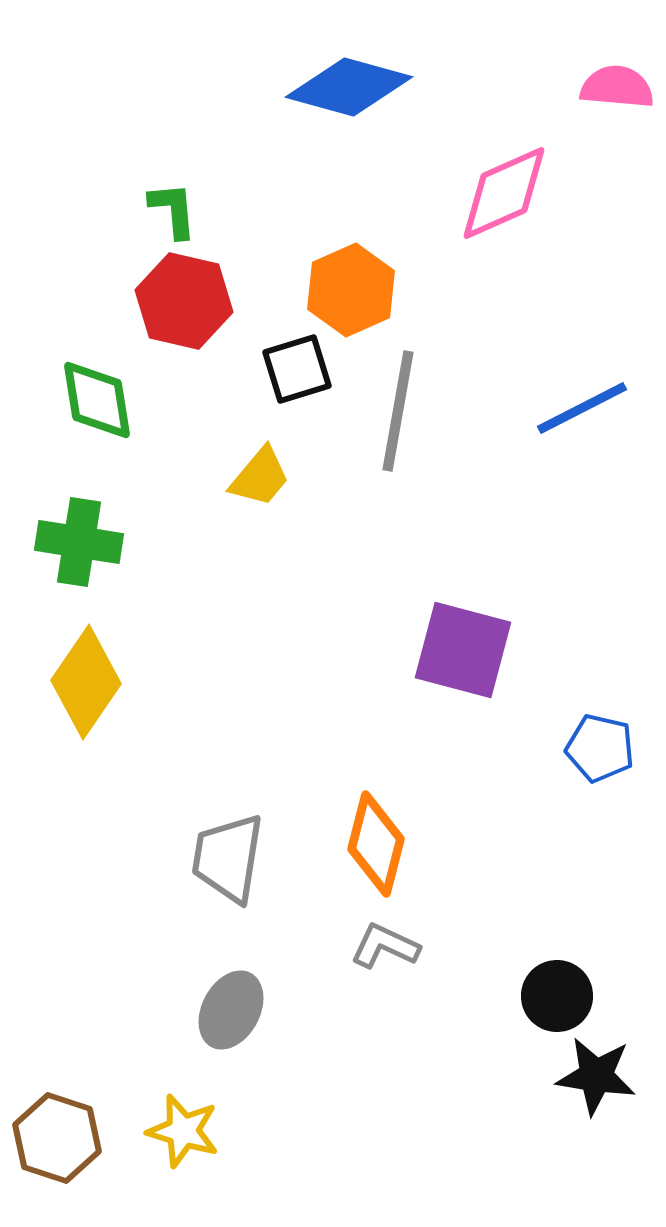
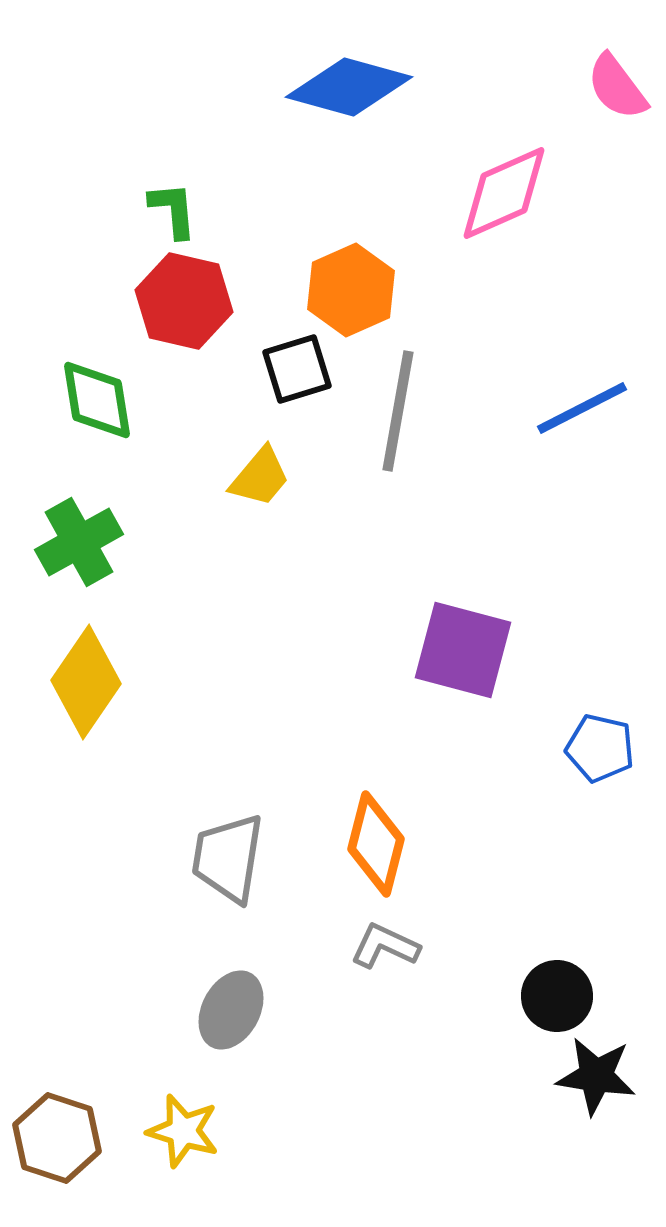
pink semicircle: rotated 132 degrees counterclockwise
green cross: rotated 38 degrees counterclockwise
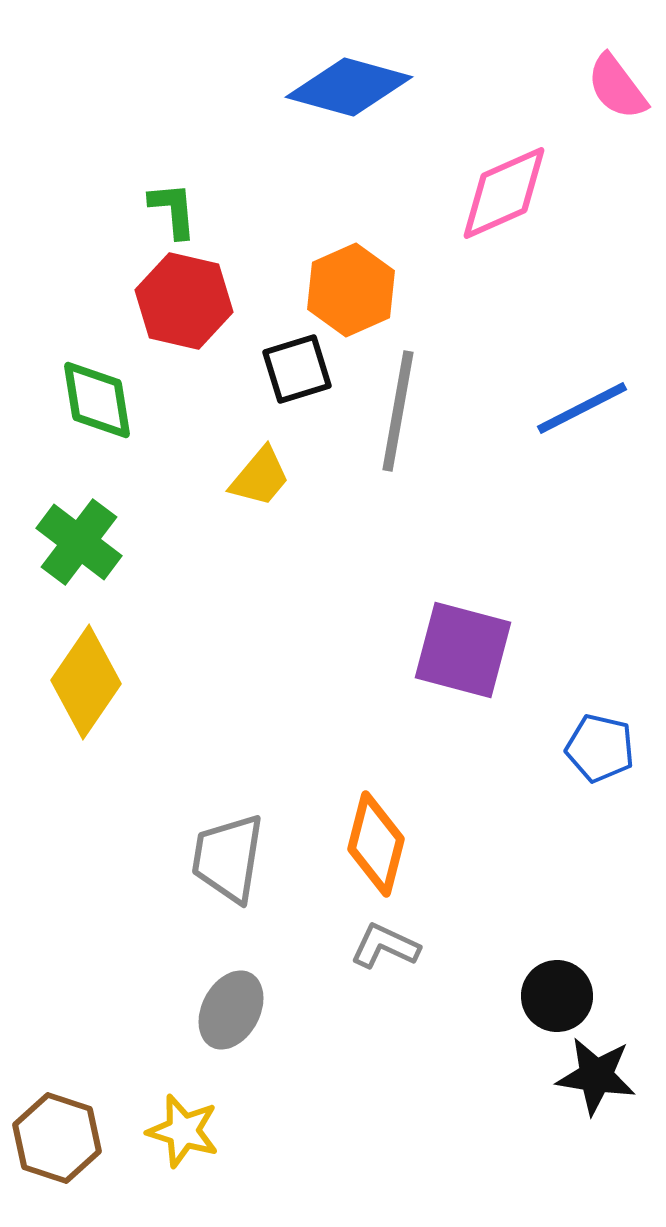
green cross: rotated 24 degrees counterclockwise
